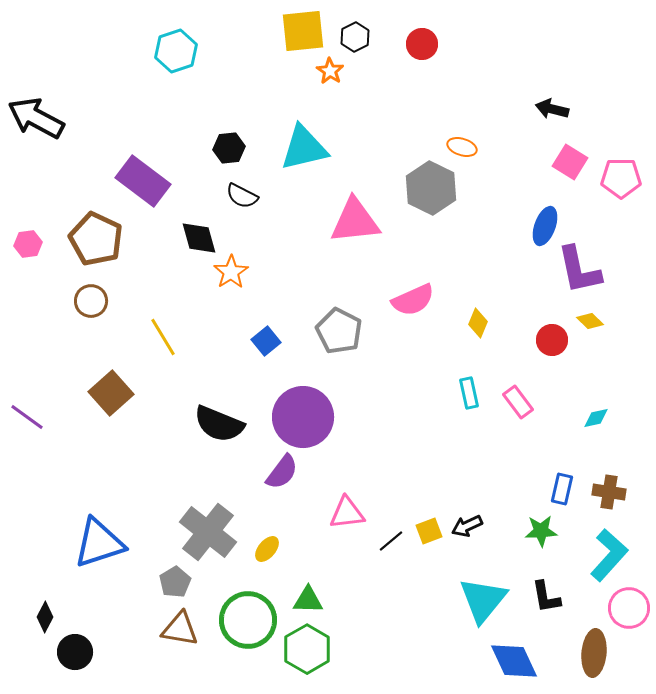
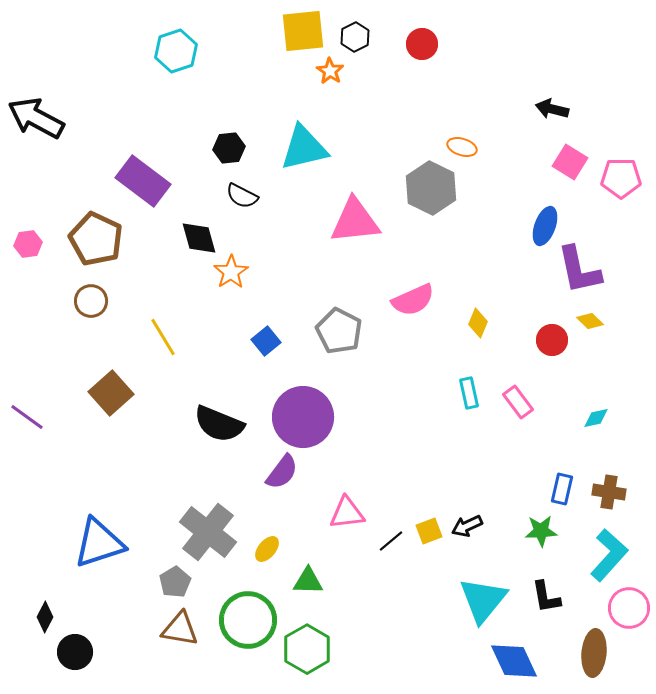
green triangle at (308, 600): moved 19 px up
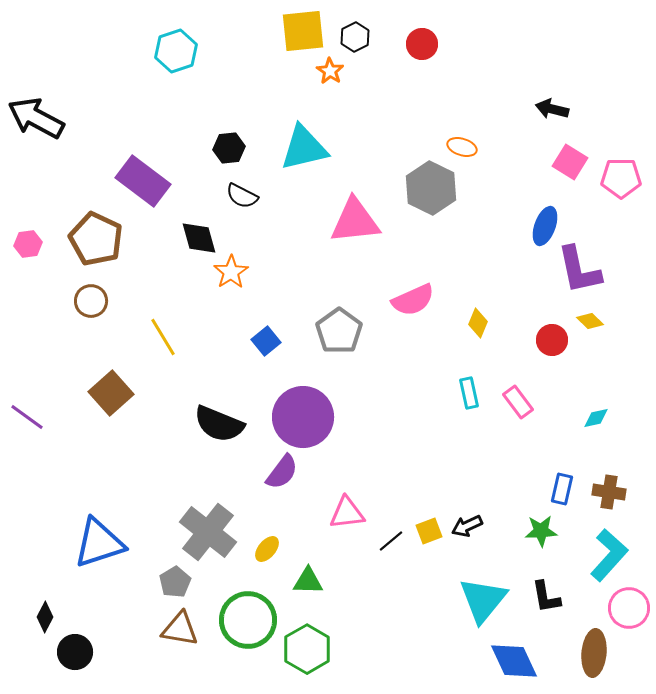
gray pentagon at (339, 331): rotated 9 degrees clockwise
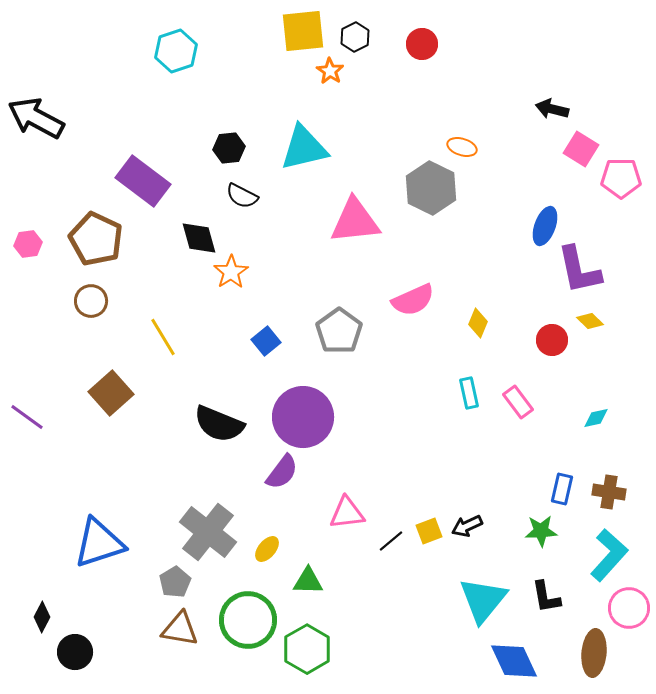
pink square at (570, 162): moved 11 px right, 13 px up
black diamond at (45, 617): moved 3 px left
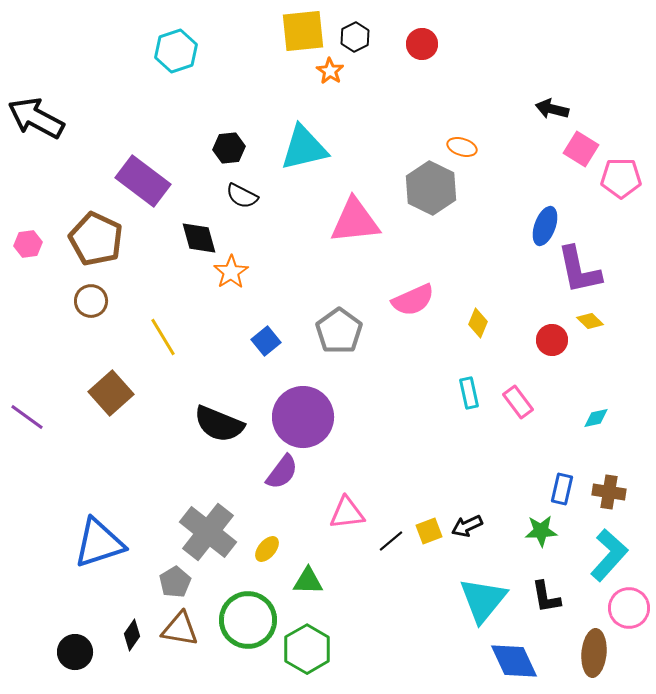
black diamond at (42, 617): moved 90 px right, 18 px down; rotated 8 degrees clockwise
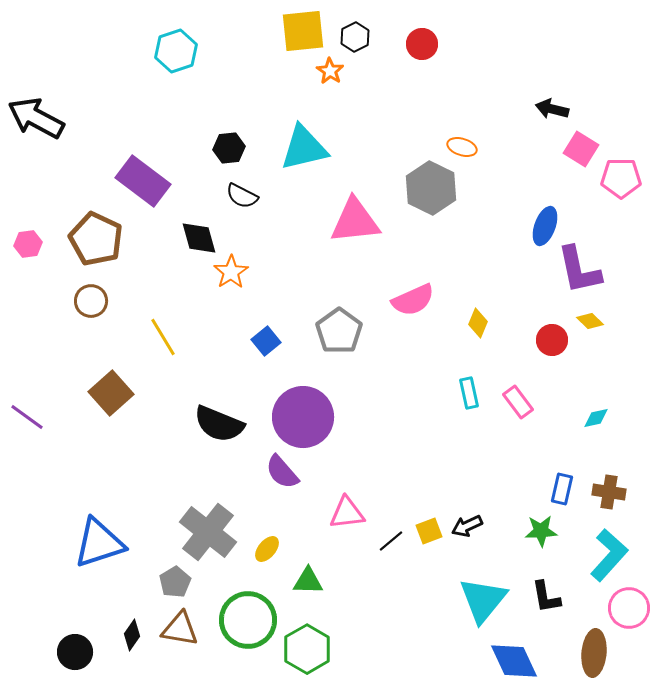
purple semicircle at (282, 472): rotated 102 degrees clockwise
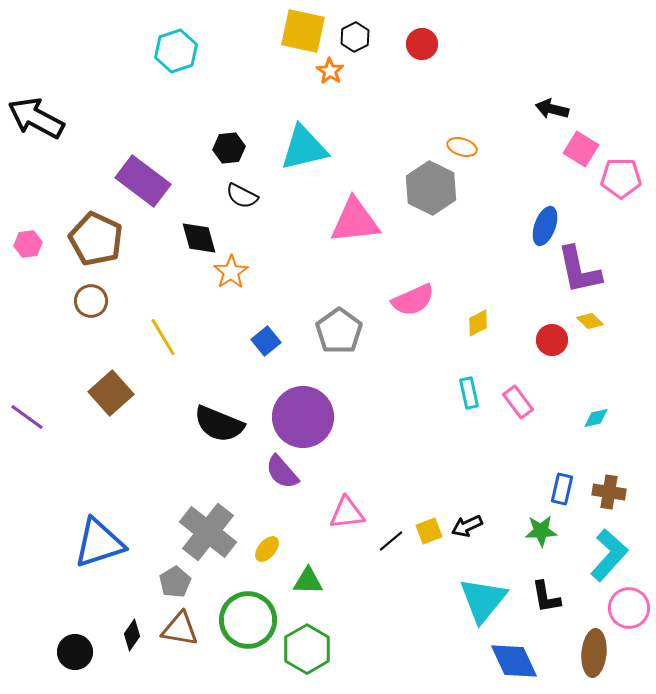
yellow square at (303, 31): rotated 18 degrees clockwise
yellow diamond at (478, 323): rotated 40 degrees clockwise
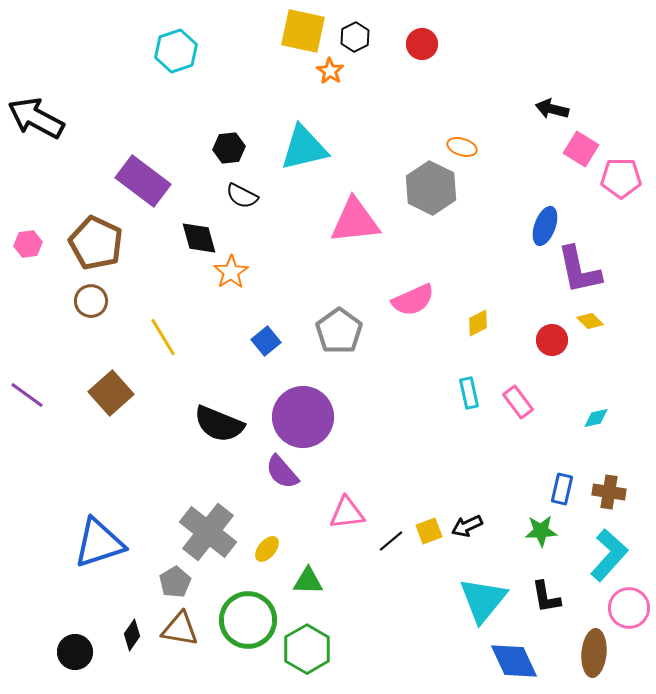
brown pentagon at (96, 239): moved 4 px down
purple line at (27, 417): moved 22 px up
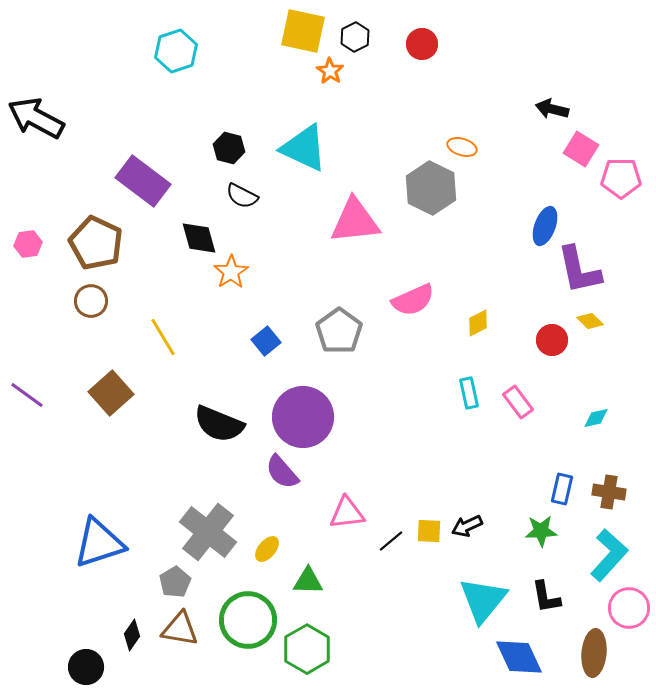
black hexagon at (229, 148): rotated 20 degrees clockwise
cyan triangle at (304, 148): rotated 38 degrees clockwise
yellow square at (429, 531): rotated 24 degrees clockwise
black circle at (75, 652): moved 11 px right, 15 px down
blue diamond at (514, 661): moved 5 px right, 4 px up
